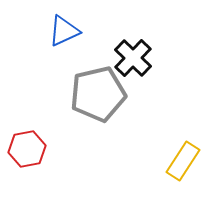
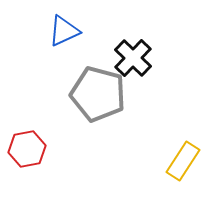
gray pentagon: rotated 28 degrees clockwise
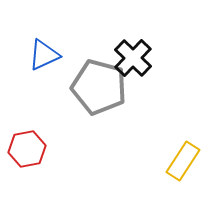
blue triangle: moved 20 px left, 24 px down
gray pentagon: moved 1 px right, 7 px up
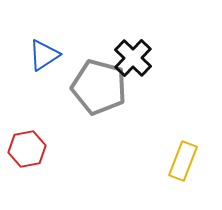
blue triangle: rotated 8 degrees counterclockwise
yellow rectangle: rotated 12 degrees counterclockwise
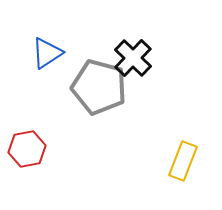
blue triangle: moved 3 px right, 2 px up
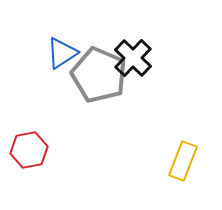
blue triangle: moved 15 px right
gray pentagon: moved 12 px up; rotated 8 degrees clockwise
red hexagon: moved 2 px right, 1 px down
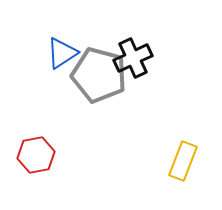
black cross: rotated 21 degrees clockwise
gray pentagon: rotated 8 degrees counterclockwise
red hexagon: moved 7 px right, 5 px down
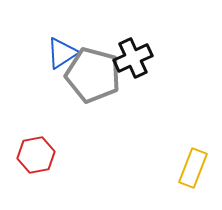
gray pentagon: moved 6 px left
yellow rectangle: moved 10 px right, 7 px down
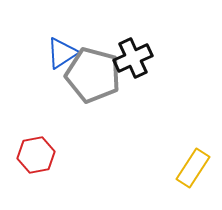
yellow rectangle: rotated 12 degrees clockwise
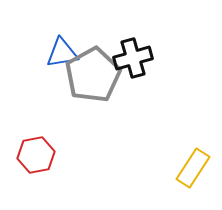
blue triangle: rotated 24 degrees clockwise
black cross: rotated 9 degrees clockwise
gray pentagon: rotated 28 degrees clockwise
